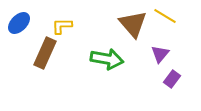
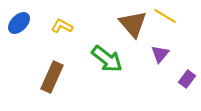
yellow L-shape: rotated 30 degrees clockwise
brown rectangle: moved 7 px right, 24 px down
green arrow: rotated 28 degrees clockwise
purple rectangle: moved 15 px right
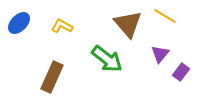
brown triangle: moved 5 px left
purple rectangle: moved 6 px left, 7 px up
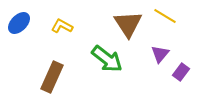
brown triangle: rotated 8 degrees clockwise
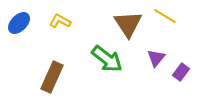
yellow L-shape: moved 2 px left, 5 px up
purple triangle: moved 4 px left, 4 px down
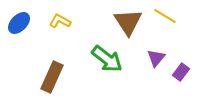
brown triangle: moved 2 px up
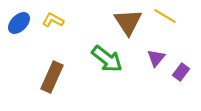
yellow L-shape: moved 7 px left, 1 px up
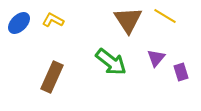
brown triangle: moved 2 px up
green arrow: moved 4 px right, 3 px down
purple rectangle: rotated 54 degrees counterclockwise
